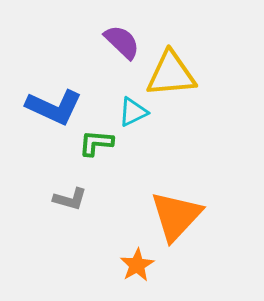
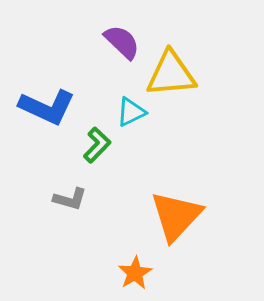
blue L-shape: moved 7 px left
cyan triangle: moved 2 px left
green L-shape: moved 1 px right, 2 px down; rotated 129 degrees clockwise
orange star: moved 2 px left, 8 px down
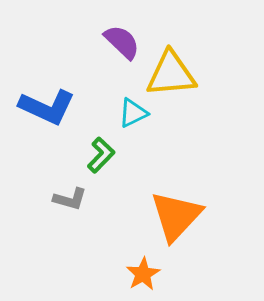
cyan triangle: moved 2 px right, 1 px down
green L-shape: moved 4 px right, 10 px down
orange star: moved 8 px right, 1 px down
